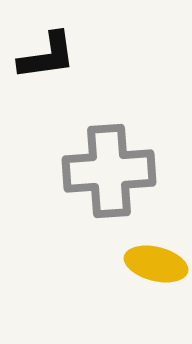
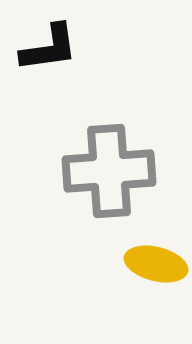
black L-shape: moved 2 px right, 8 px up
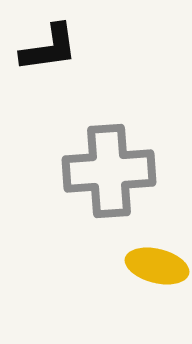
yellow ellipse: moved 1 px right, 2 px down
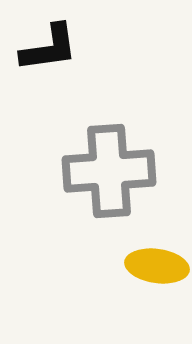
yellow ellipse: rotated 6 degrees counterclockwise
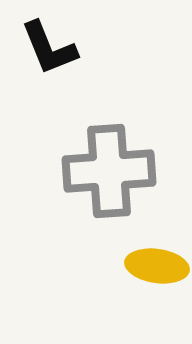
black L-shape: rotated 76 degrees clockwise
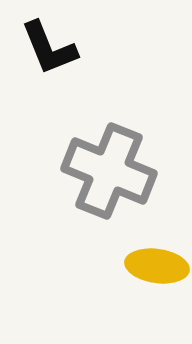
gray cross: rotated 26 degrees clockwise
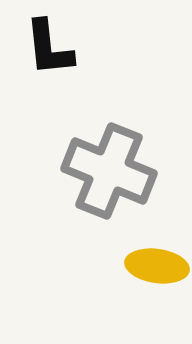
black L-shape: rotated 16 degrees clockwise
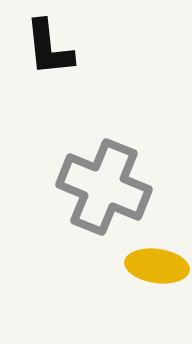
gray cross: moved 5 px left, 16 px down
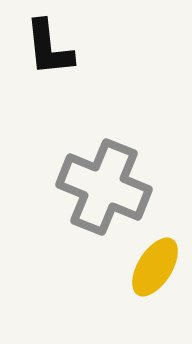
yellow ellipse: moved 2 px left, 1 px down; rotated 66 degrees counterclockwise
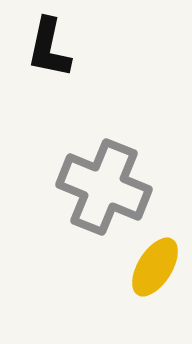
black L-shape: rotated 18 degrees clockwise
